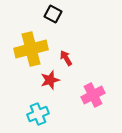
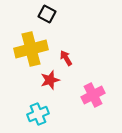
black square: moved 6 px left
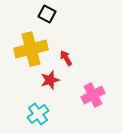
cyan cross: rotated 15 degrees counterclockwise
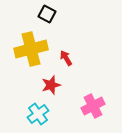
red star: moved 1 px right, 5 px down
pink cross: moved 11 px down
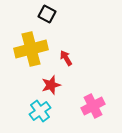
cyan cross: moved 2 px right, 3 px up
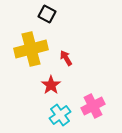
red star: rotated 18 degrees counterclockwise
cyan cross: moved 20 px right, 4 px down
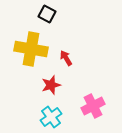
yellow cross: rotated 24 degrees clockwise
red star: rotated 18 degrees clockwise
cyan cross: moved 9 px left, 2 px down
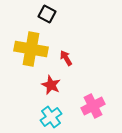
red star: rotated 30 degrees counterclockwise
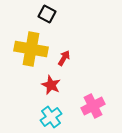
red arrow: moved 2 px left; rotated 63 degrees clockwise
